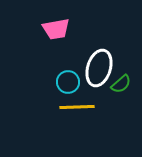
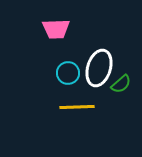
pink trapezoid: rotated 8 degrees clockwise
cyan circle: moved 9 px up
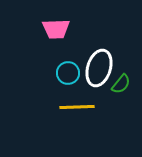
green semicircle: rotated 10 degrees counterclockwise
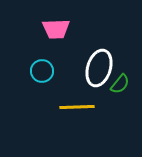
cyan circle: moved 26 px left, 2 px up
green semicircle: moved 1 px left
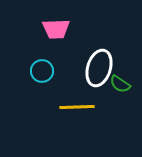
green semicircle: rotated 85 degrees clockwise
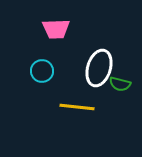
green semicircle: rotated 20 degrees counterclockwise
yellow line: rotated 8 degrees clockwise
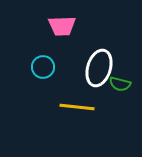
pink trapezoid: moved 6 px right, 3 px up
cyan circle: moved 1 px right, 4 px up
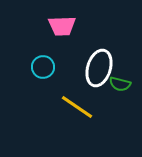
yellow line: rotated 28 degrees clockwise
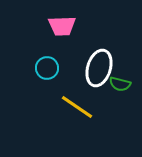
cyan circle: moved 4 px right, 1 px down
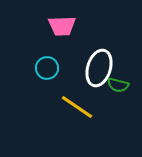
green semicircle: moved 2 px left, 1 px down
